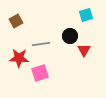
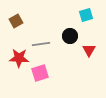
red triangle: moved 5 px right
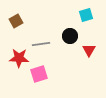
pink square: moved 1 px left, 1 px down
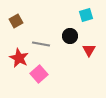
gray line: rotated 18 degrees clockwise
red star: rotated 24 degrees clockwise
pink square: rotated 24 degrees counterclockwise
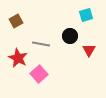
red star: moved 1 px left
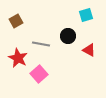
black circle: moved 2 px left
red triangle: rotated 32 degrees counterclockwise
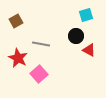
black circle: moved 8 px right
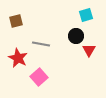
brown square: rotated 16 degrees clockwise
red triangle: rotated 32 degrees clockwise
pink square: moved 3 px down
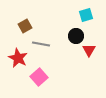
brown square: moved 9 px right, 5 px down; rotated 16 degrees counterclockwise
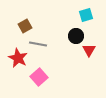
gray line: moved 3 px left
